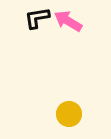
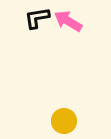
yellow circle: moved 5 px left, 7 px down
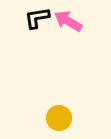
yellow circle: moved 5 px left, 3 px up
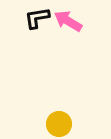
yellow circle: moved 6 px down
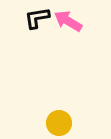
yellow circle: moved 1 px up
